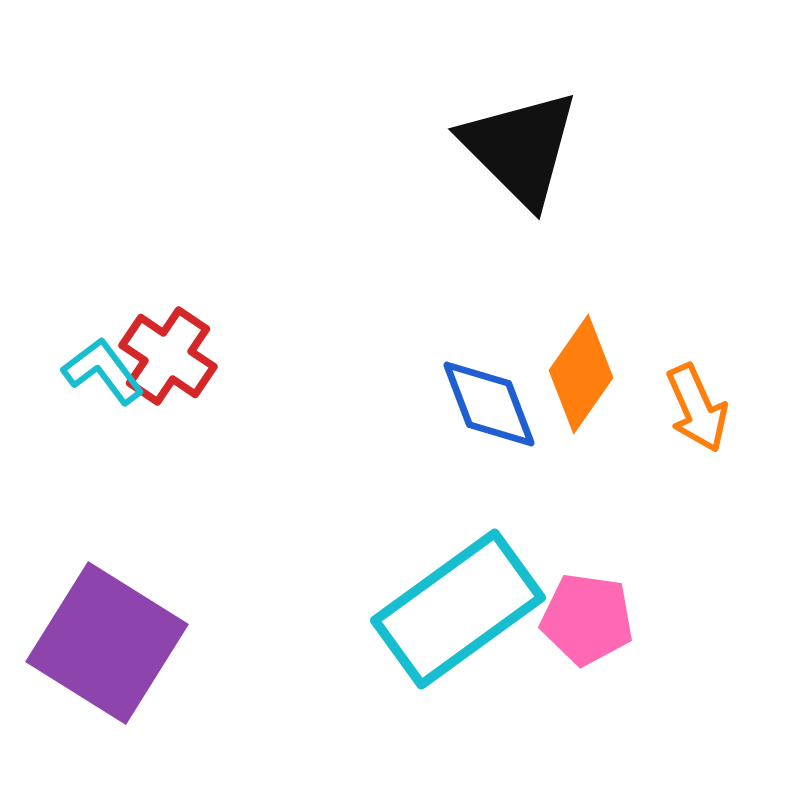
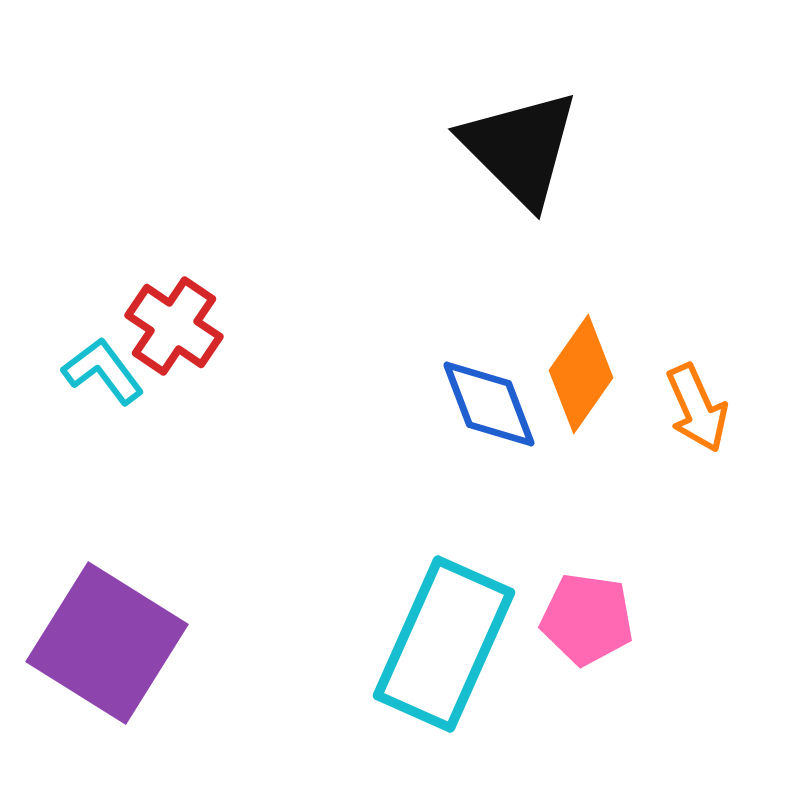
red cross: moved 6 px right, 30 px up
cyan rectangle: moved 14 px left, 35 px down; rotated 30 degrees counterclockwise
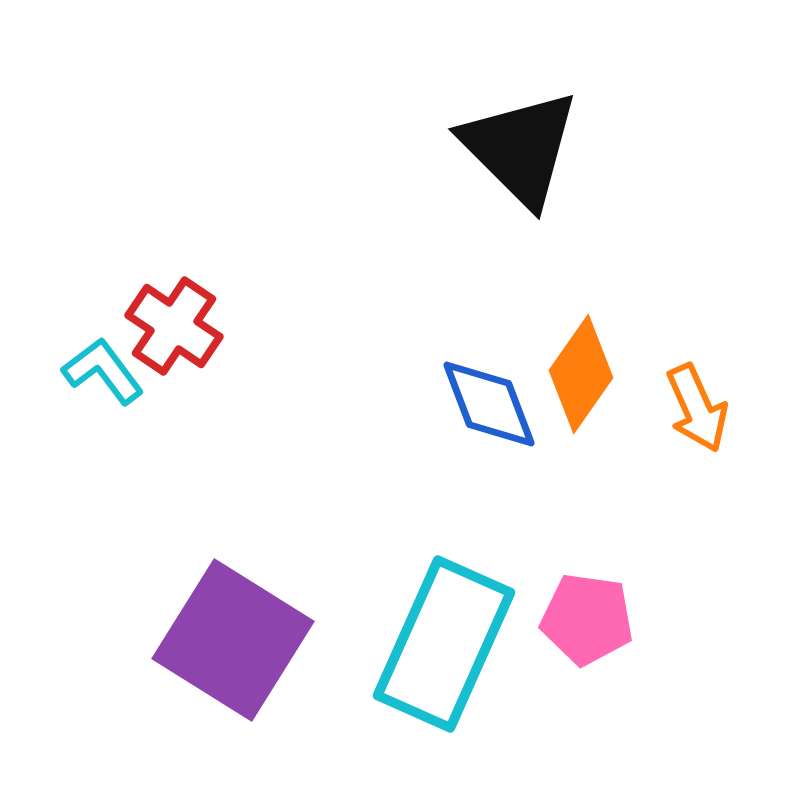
purple square: moved 126 px right, 3 px up
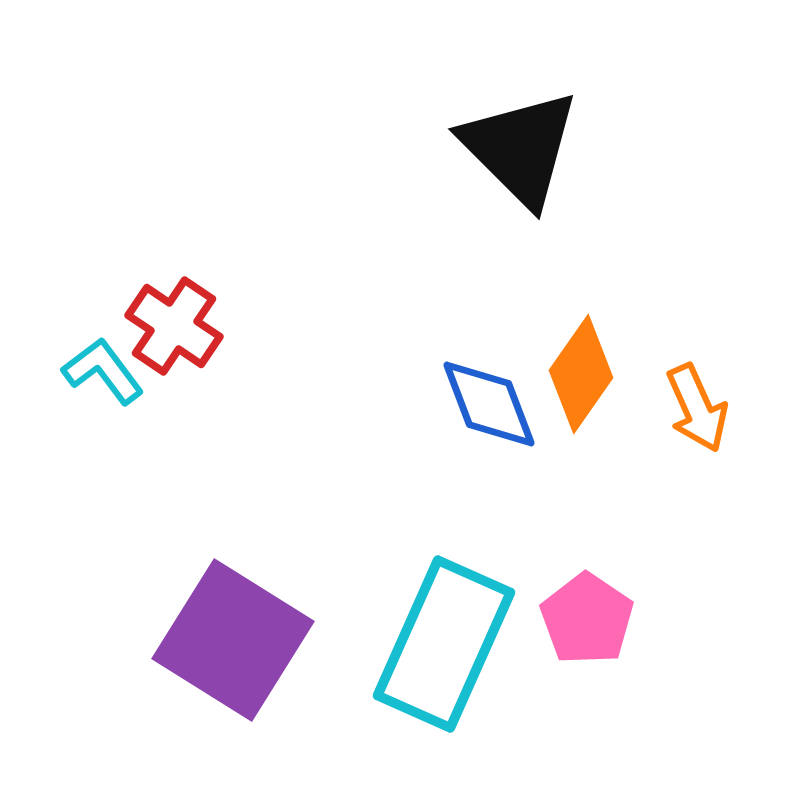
pink pentagon: rotated 26 degrees clockwise
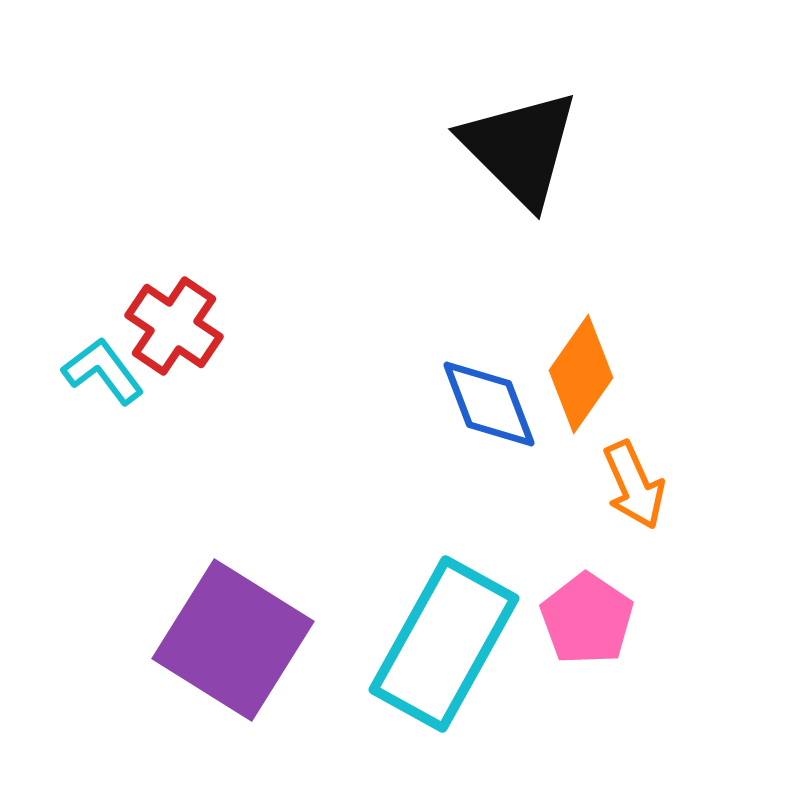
orange arrow: moved 63 px left, 77 px down
cyan rectangle: rotated 5 degrees clockwise
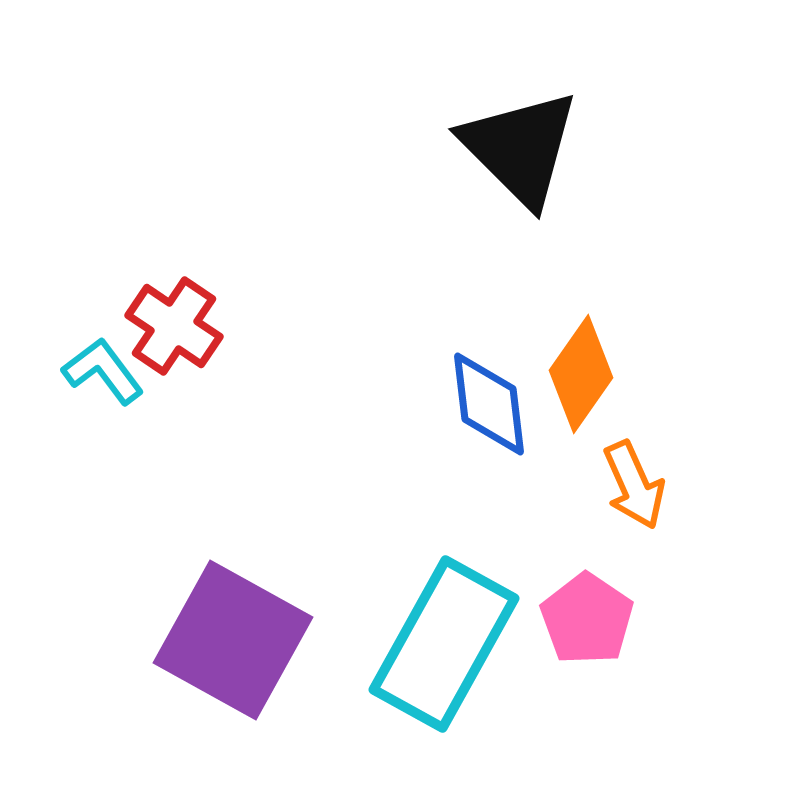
blue diamond: rotated 14 degrees clockwise
purple square: rotated 3 degrees counterclockwise
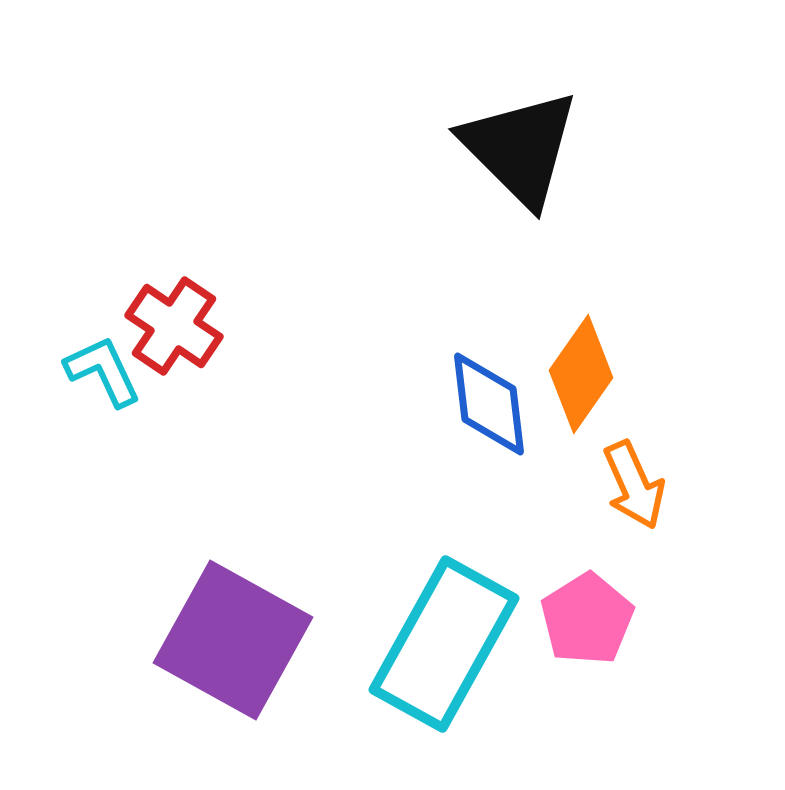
cyan L-shape: rotated 12 degrees clockwise
pink pentagon: rotated 6 degrees clockwise
